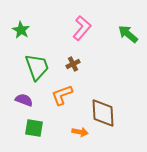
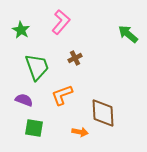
pink L-shape: moved 21 px left, 6 px up
brown cross: moved 2 px right, 6 px up
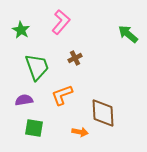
purple semicircle: rotated 30 degrees counterclockwise
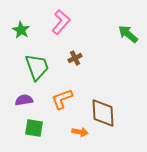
orange L-shape: moved 4 px down
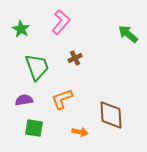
green star: moved 1 px up
brown diamond: moved 8 px right, 2 px down
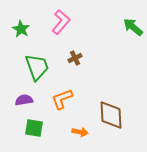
green arrow: moved 5 px right, 7 px up
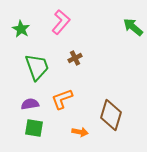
purple semicircle: moved 6 px right, 4 px down
brown diamond: rotated 20 degrees clockwise
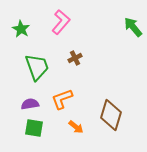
green arrow: rotated 10 degrees clockwise
orange arrow: moved 4 px left, 5 px up; rotated 28 degrees clockwise
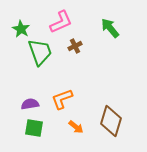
pink L-shape: rotated 25 degrees clockwise
green arrow: moved 23 px left, 1 px down
brown cross: moved 12 px up
green trapezoid: moved 3 px right, 15 px up
brown diamond: moved 6 px down
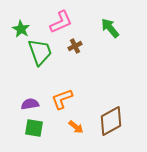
brown diamond: rotated 44 degrees clockwise
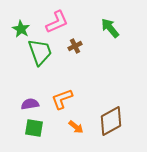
pink L-shape: moved 4 px left
